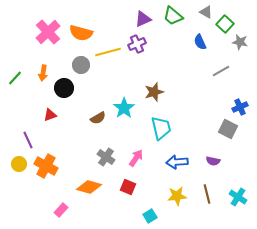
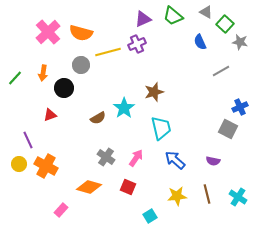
blue arrow: moved 2 px left, 2 px up; rotated 45 degrees clockwise
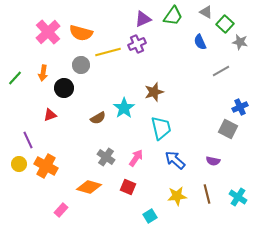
green trapezoid: rotated 95 degrees counterclockwise
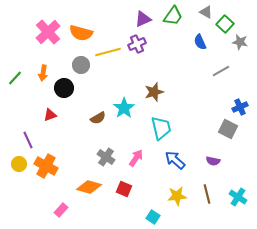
red square: moved 4 px left, 2 px down
cyan square: moved 3 px right, 1 px down; rotated 24 degrees counterclockwise
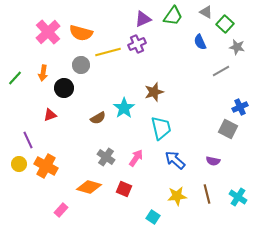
gray star: moved 3 px left, 5 px down
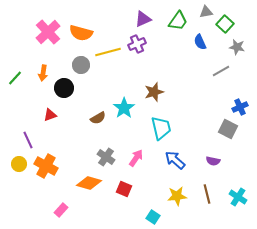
gray triangle: rotated 40 degrees counterclockwise
green trapezoid: moved 5 px right, 5 px down
orange diamond: moved 4 px up
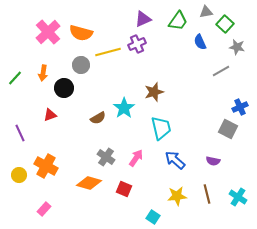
purple line: moved 8 px left, 7 px up
yellow circle: moved 11 px down
pink rectangle: moved 17 px left, 1 px up
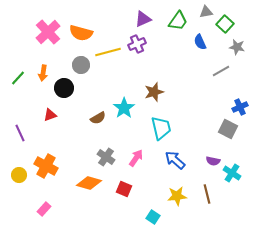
green line: moved 3 px right
cyan cross: moved 6 px left, 24 px up
